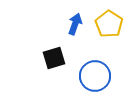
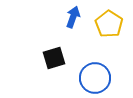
blue arrow: moved 2 px left, 7 px up
blue circle: moved 2 px down
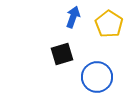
black square: moved 8 px right, 4 px up
blue circle: moved 2 px right, 1 px up
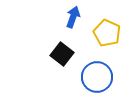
yellow pentagon: moved 2 px left, 9 px down; rotated 8 degrees counterclockwise
black square: rotated 35 degrees counterclockwise
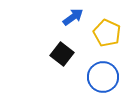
blue arrow: rotated 35 degrees clockwise
blue circle: moved 6 px right
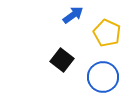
blue arrow: moved 2 px up
black square: moved 6 px down
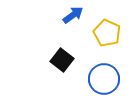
blue circle: moved 1 px right, 2 px down
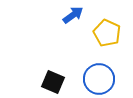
black square: moved 9 px left, 22 px down; rotated 15 degrees counterclockwise
blue circle: moved 5 px left
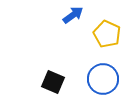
yellow pentagon: moved 1 px down
blue circle: moved 4 px right
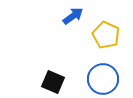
blue arrow: moved 1 px down
yellow pentagon: moved 1 px left, 1 px down
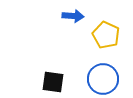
blue arrow: rotated 40 degrees clockwise
black square: rotated 15 degrees counterclockwise
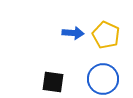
blue arrow: moved 17 px down
